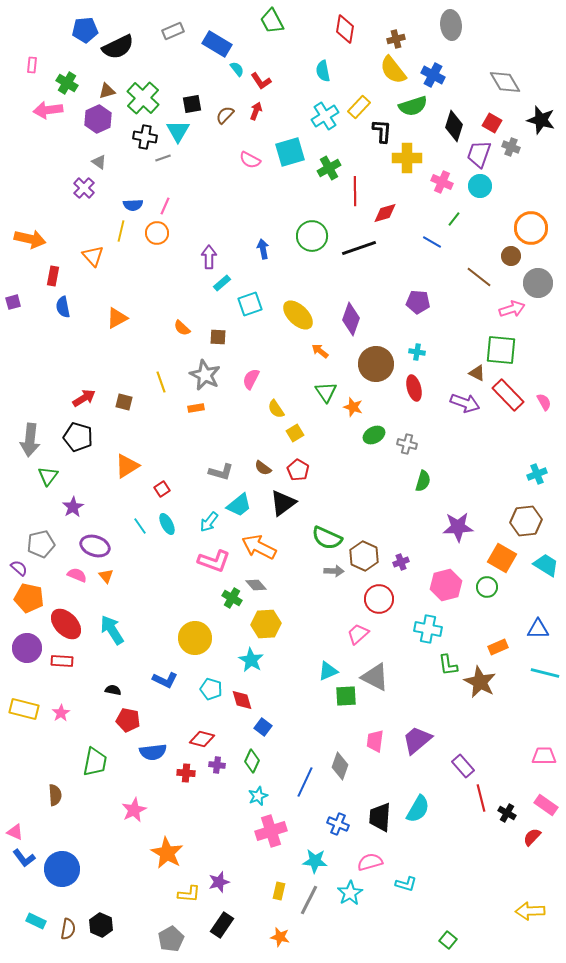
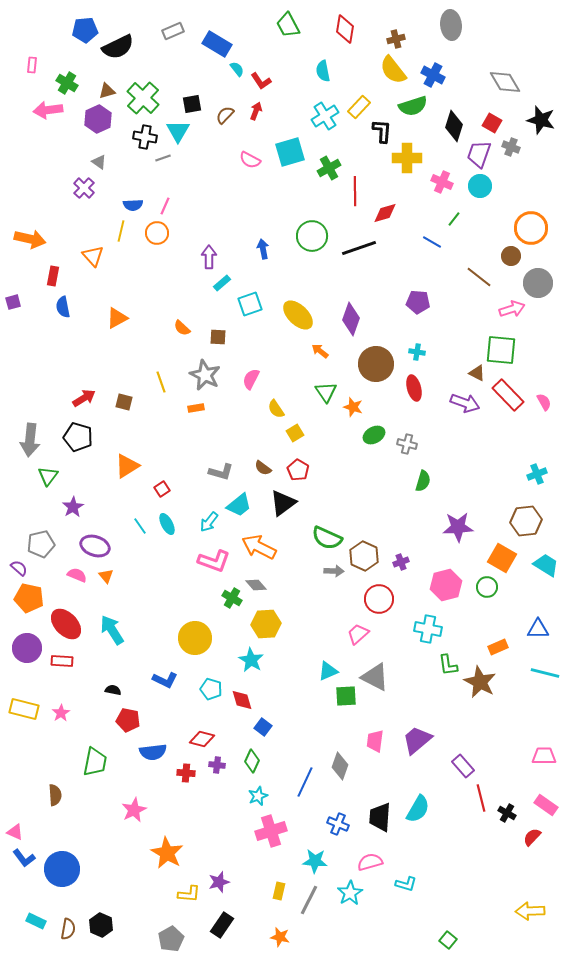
green trapezoid at (272, 21): moved 16 px right, 4 px down
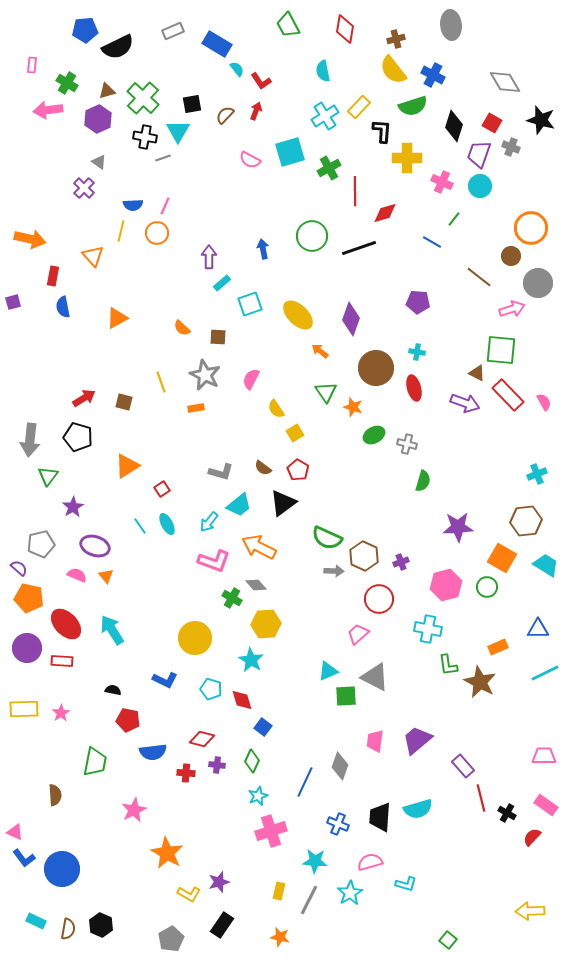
brown circle at (376, 364): moved 4 px down
cyan line at (545, 673): rotated 40 degrees counterclockwise
yellow rectangle at (24, 709): rotated 16 degrees counterclockwise
cyan semicircle at (418, 809): rotated 44 degrees clockwise
yellow L-shape at (189, 894): rotated 25 degrees clockwise
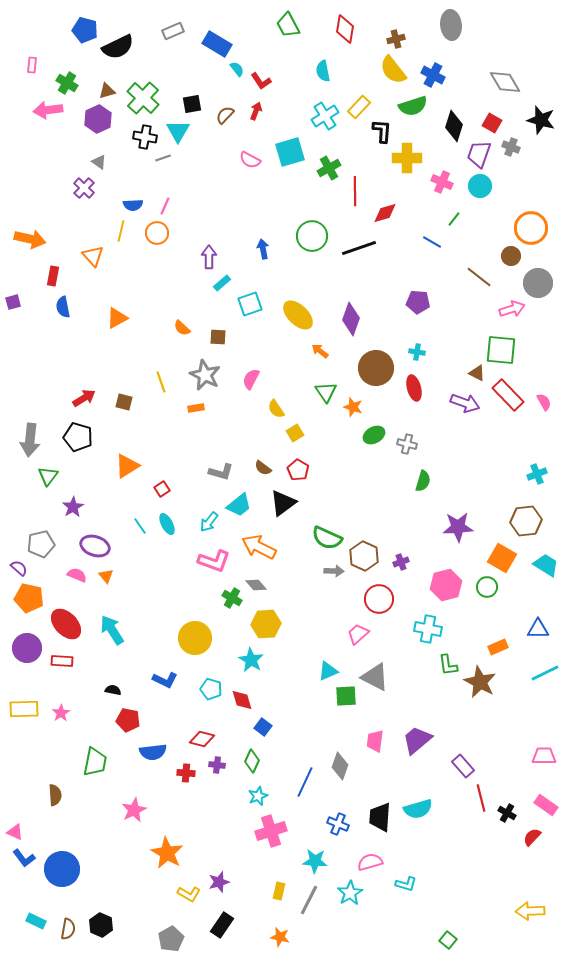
blue pentagon at (85, 30): rotated 20 degrees clockwise
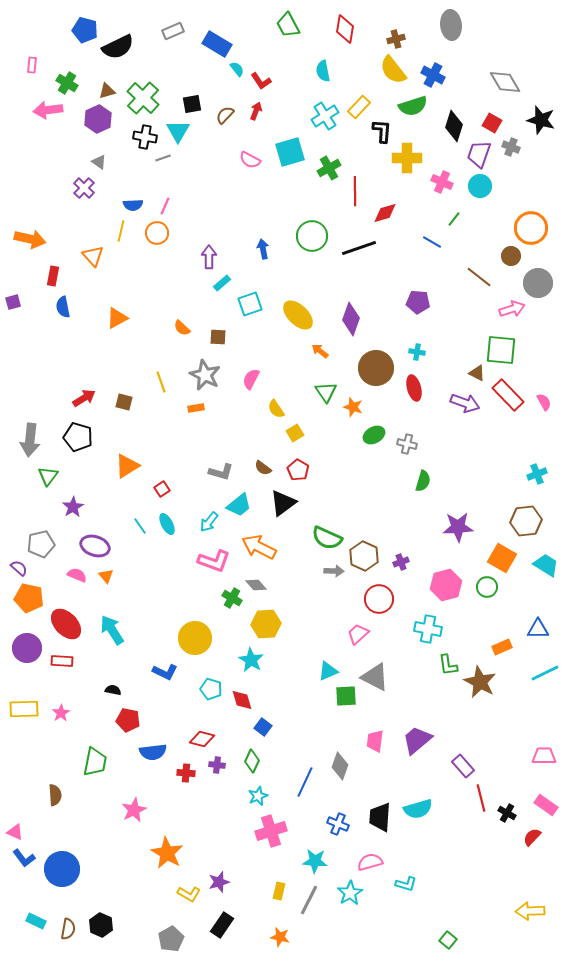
orange rectangle at (498, 647): moved 4 px right
blue L-shape at (165, 680): moved 8 px up
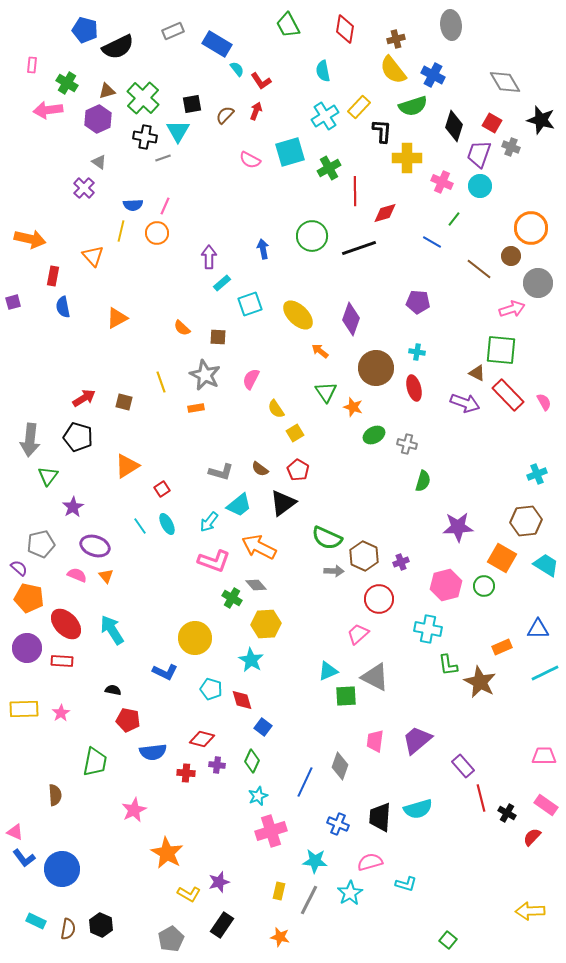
brown line at (479, 277): moved 8 px up
brown semicircle at (263, 468): moved 3 px left, 1 px down
green circle at (487, 587): moved 3 px left, 1 px up
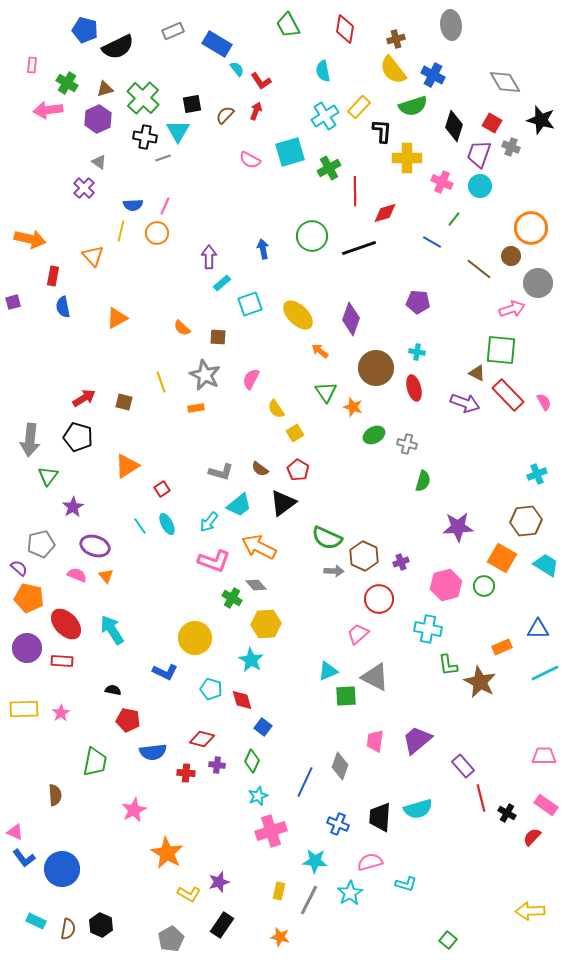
brown triangle at (107, 91): moved 2 px left, 2 px up
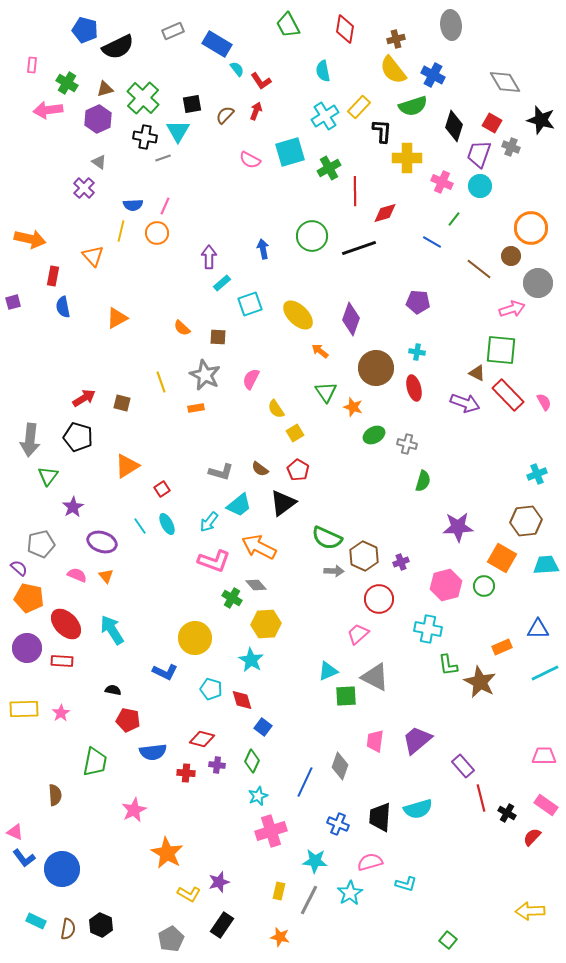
brown square at (124, 402): moved 2 px left, 1 px down
purple ellipse at (95, 546): moved 7 px right, 4 px up
cyan trapezoid at (546, 565): rotated 36 degrees counterclockwise
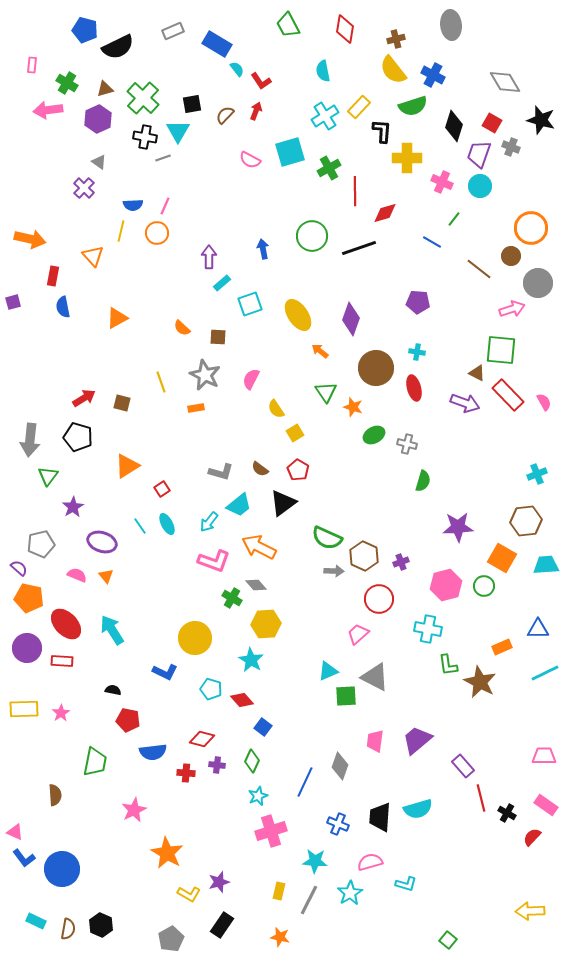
yellow ellipse at (298, 315): rotated 12 degrees clockwise
red diamond at (242, 700): rotated 25 degrees counterclockwise
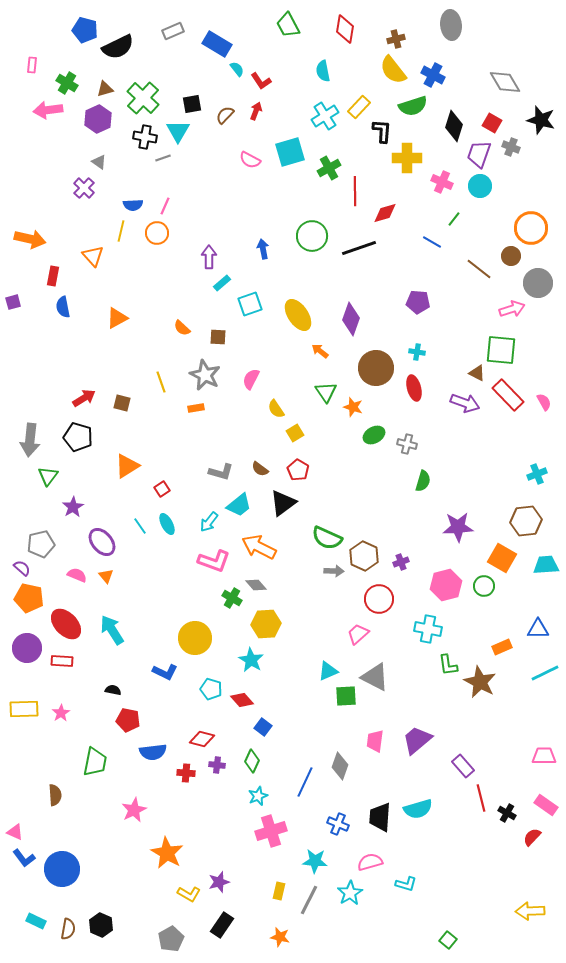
purple ellipse at (102, 542): rotated 32 degrees clockwise
purple semicircle at (19, 568): moved 3 px right
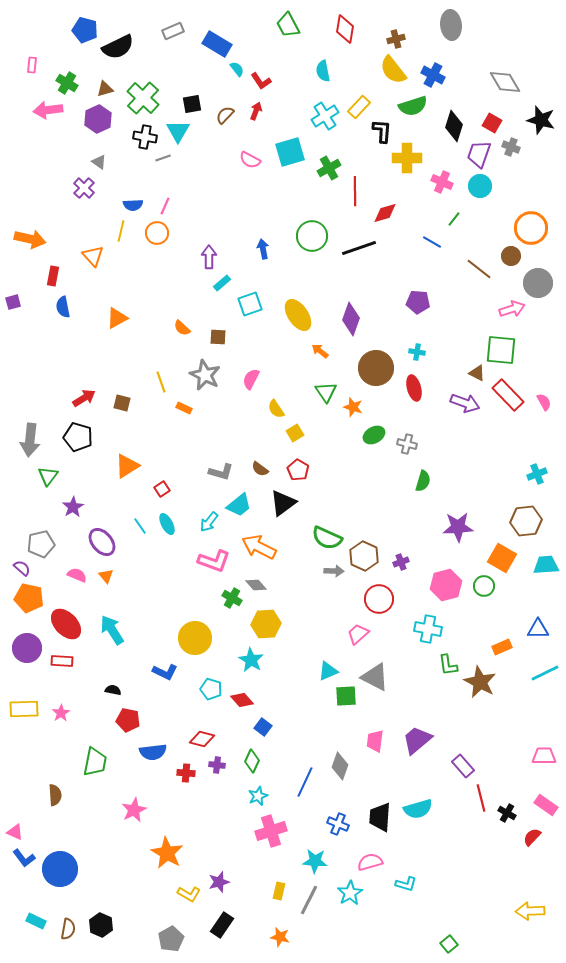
orange rectangle at (196, 408): moved 12 px left; rotated 35 degrees clockwise
blue circle at (62, 869): moved 2 px left
green square at (448, 940): moved 1 px right, 4 px down; rotated 12 degrees clockwise
